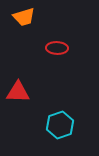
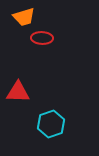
red ellipse: moved 15 px left, 10 px up
cyan hexagon: moved 9 px left, 1 px up
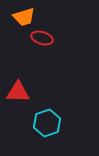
red ellipse: rotated 15 degrees clockwise
cyan hexagon: moved 4 px left, 1 px up
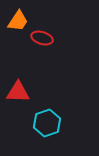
orange trapezoid: moved 6 px left, 4 px down; rotated 40 degrees counterclockwise
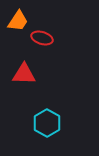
red triangle: moved 6 px right, 18 px up
cyan hexagon: rotated 12 degrees counterclockwise
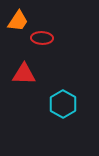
red ellipse: rotated 15 degrees counterclockwise
cyan hexagon: moved 16 px right, 19 px up
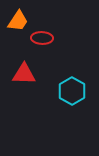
cyan hexagon: moved 9 px right, 13 px up
